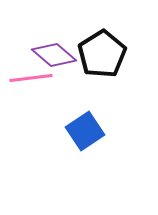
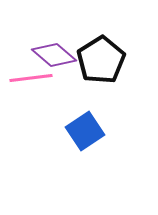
black pentagon: moved 1 px left, 6 px down
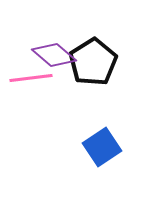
black pentagon: moved 8 px left, 2 px down
blue square: moved 17 px right, 16 px down
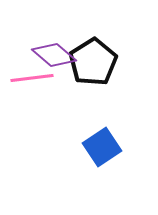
pink line: moved 1 px right
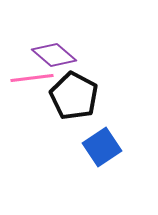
black pentagon: moved 19 px left, 34 px down; rotated 12 degrees counterclockwise
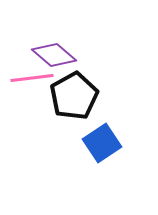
black pentagon: rotated 15 degrees clockwise
blue square: moved 4 px up
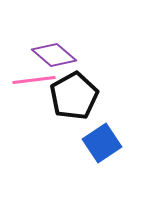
pink line: moved 2 px right, 2 px down
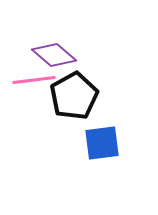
blue square: rotated 27 degrees clockwise
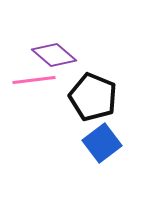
black pentagon: moved 19 px right, 1 px down; rotated 21 degrees counterclockwise
blue square: rotated 30 degrees counterclockwise
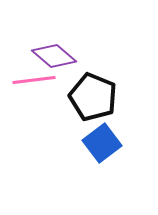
purple diamond: moved 1 px down
